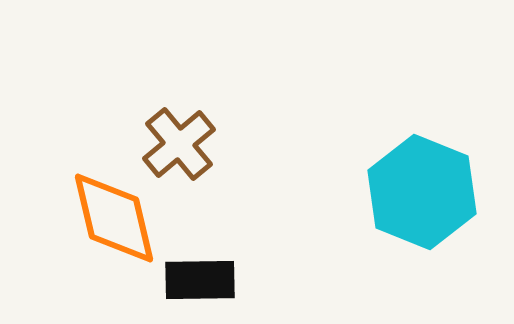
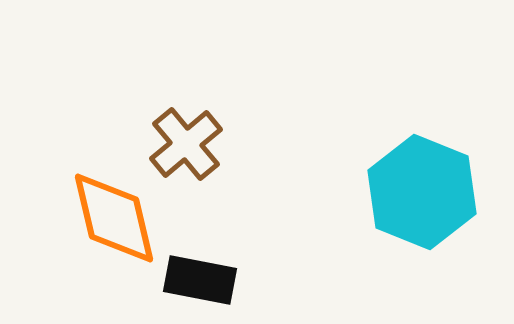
brown cross: moved 7 px right
black rectangle: rotated 12 degrees clockwise
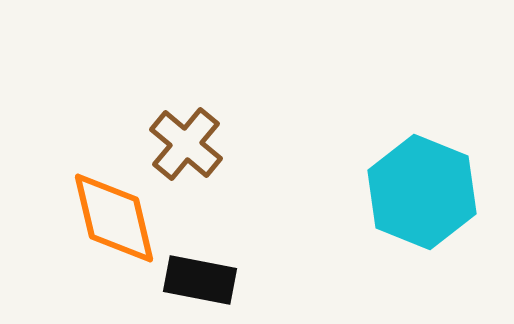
brown cross: rotated 10 degrees counterclockwise
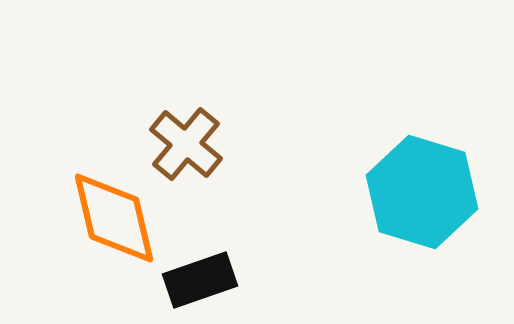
cyan hexagon: rotated 5 degrees counterclockwise
black rectangle: rotated 30 degrees counterclockwise
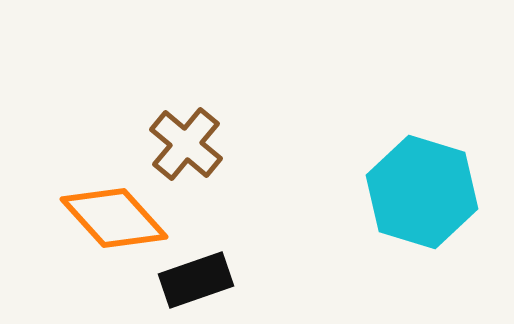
orange diamond: rotated 29 degrees counterclockwise
black rectangle: moved 4 px left
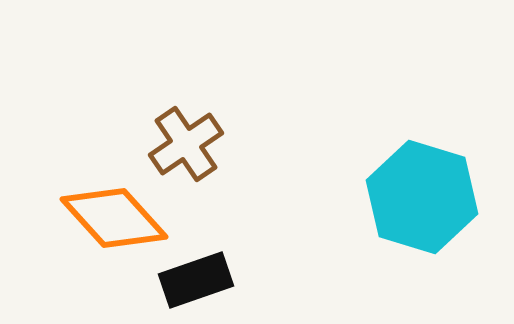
brown cross: rotated 16 degrees clockwise
cyan hexagon: moved 5 px down
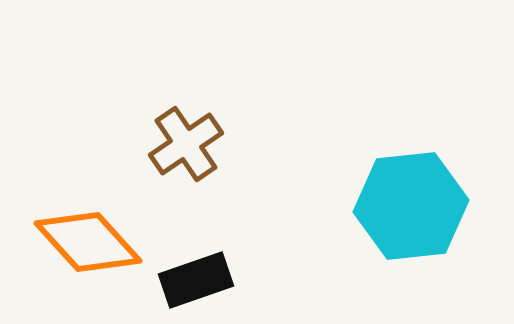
cyan hexagon: moved 11 px left, 9 px down; rotated 23 degrees counterclockwise
orange diamond: moved 26 px left, 24 px down
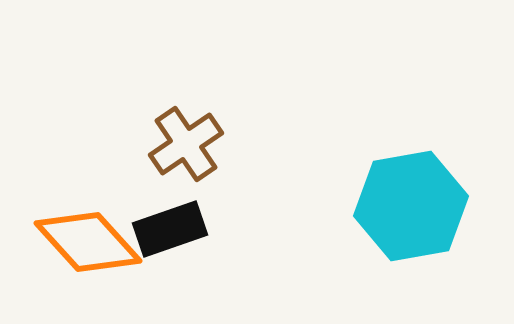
cyan hexagon: rotated 4 degrees counterclockwise
black rectangle: moved 26 px left, 51 px up
